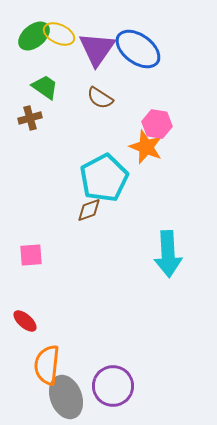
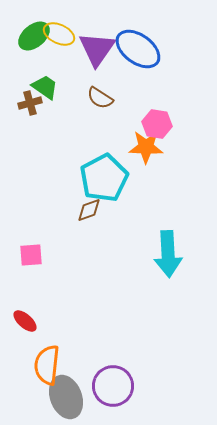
brown cross: moved 15 px up
orange star: rotated 20 degrees counterclockwise
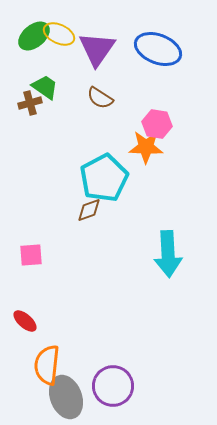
blue ellipse: moved 20 px right; rotated 15 degrees counterclockwise
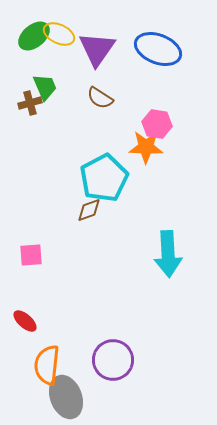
green trapezoid: rotated 32 degrees clockwise
purple circle: moved 26 px up
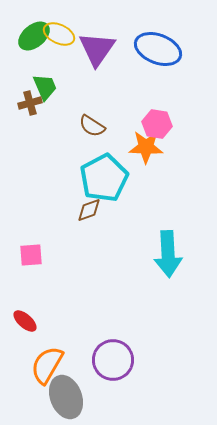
brown semicircle: moved 8 px left, 28 px down
orange semicircle: rotated 24 degrees clockwise
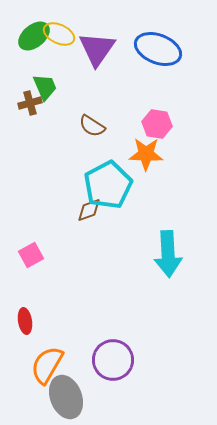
orange star: moved 7 px down
cyan pentagon: moved 4 px right, 7 px down
pink square: rotated 25 degrees counterclockwise
red ellipse: rotated 40 degrees clockwise
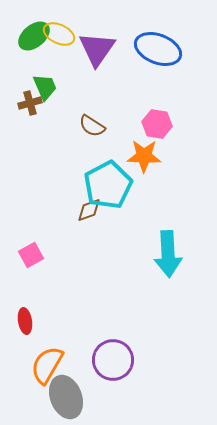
orange star: moved 2 px left, 2 px down
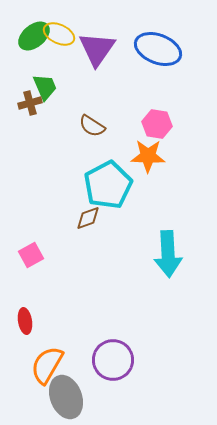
orange star: moved 4 px right
brown diamond: moved 1 px left, 8 px down
